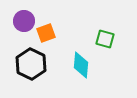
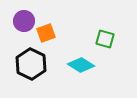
cyan diamond: rotated 64 degrees counterclockwise
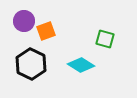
orange square: moved 2 px up
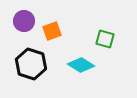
orange square: moved 6 px right
black hexagon: rotated 8 degrees counterclockwise
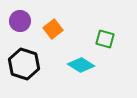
purple circle: moved 4 px left
orange square: moved 1 px right, 2 px up; rotated 18 degrees counterclockwise
black hexagon: moved 7 px left
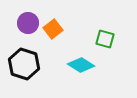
purple circle: moved 8 px right, 2 px down
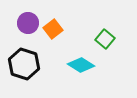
green square: rotated 24 degrees clockwise
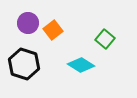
orange square: moved 1 px down
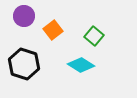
purple circle: moved 4 px left, 7 px up
green square: moved 11 px left, 3 px up
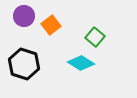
orange square: moved 2 px left, 5 px up
green square: moved 1 px right, 1 px down
cyan diamond: moved 2 px up
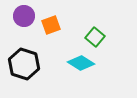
orange square: rotated 18 degrees clockwise
